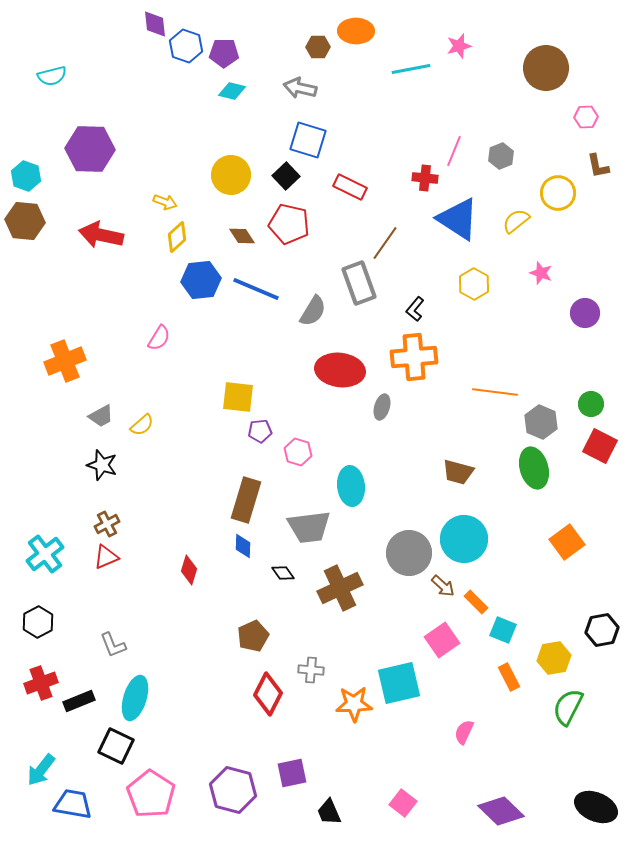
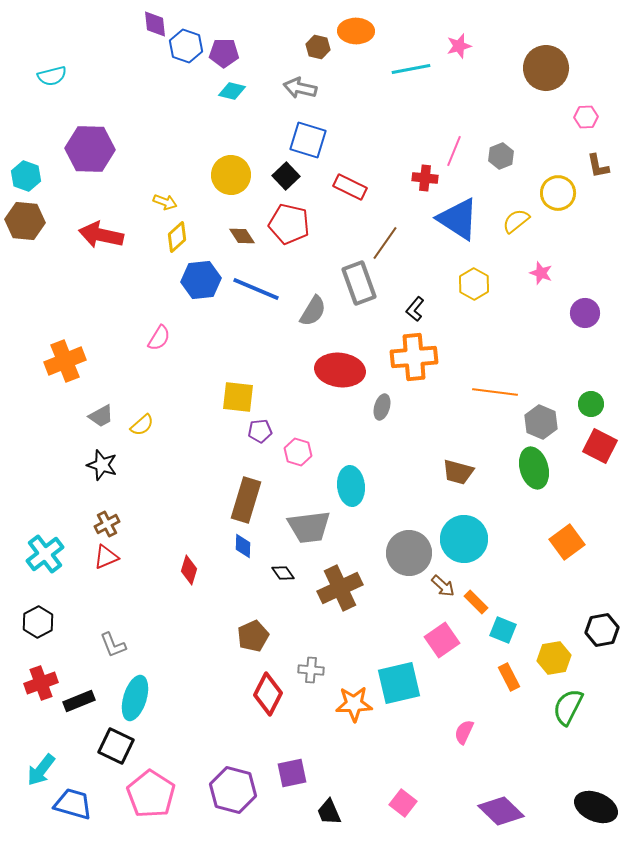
brown hexagon at (318, 47): rotated 15 degrees clockwise
blue trapezoid at (73, 804): rotated 6 degrees clockwise
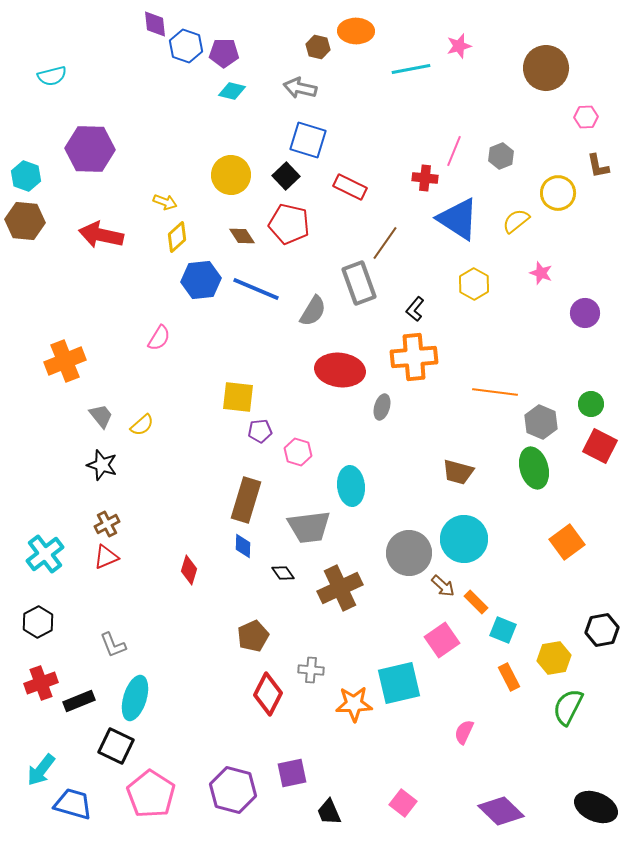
gray trapezoid at (101, 416): rotated 100 degrees counterclockwise
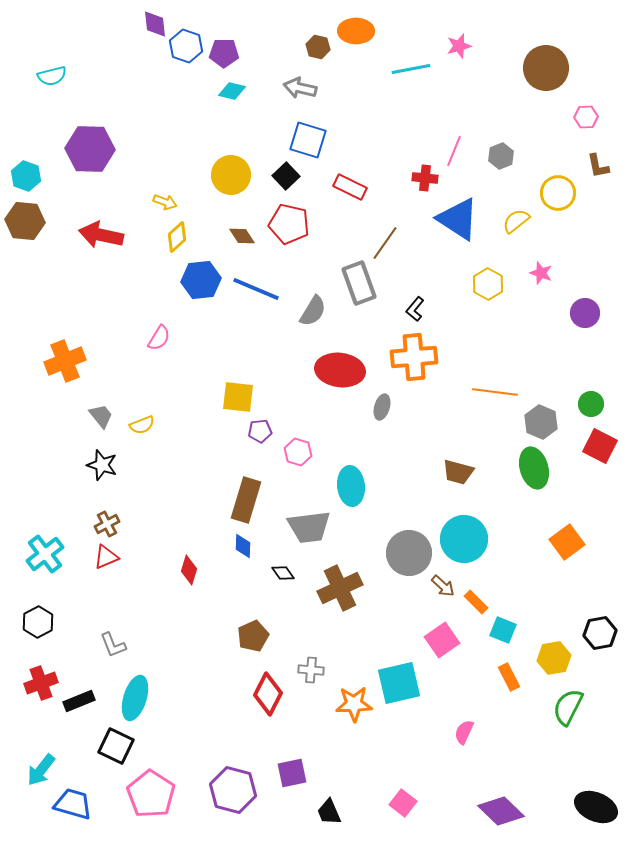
yellow hexagon at (474, 284): moved 14 px right
yellow semicircle at (142, 425): rotated 20 degrees clockwise
black hexagon at (602, 630): moved 2 px left, 3 px down
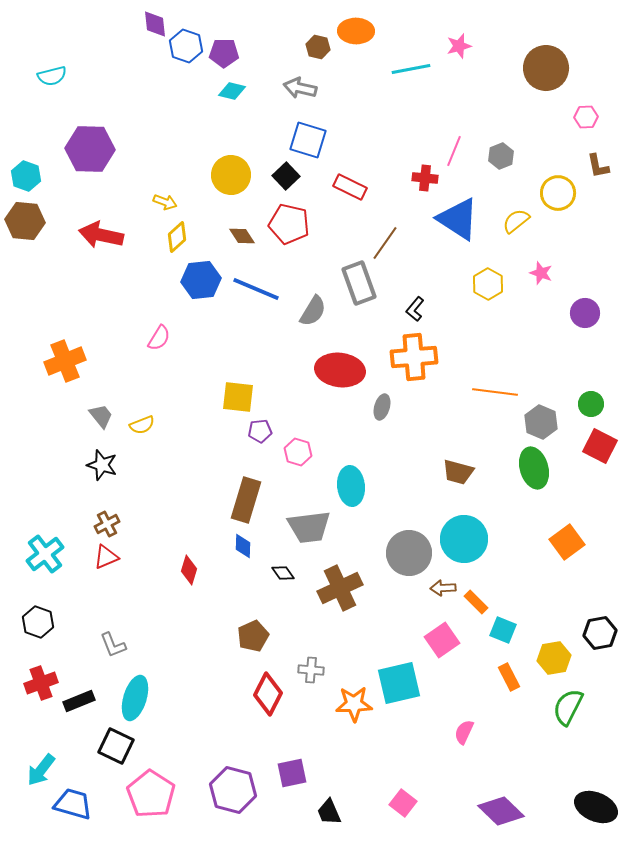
brown arrow at (443, 586): moved 2 px down; rotated 135 degrees clockwise
black hexagon at (38, 622): rotated 12 degrees counterclockwise
